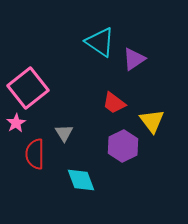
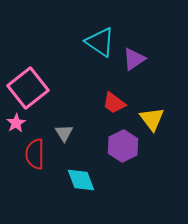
yellow triangle: moved 2 px up
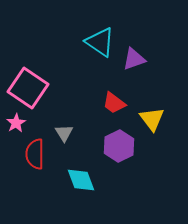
purple triangle: rotated 15 degrees clockwise
pink square: rotated 18 degrees counterclockwise
purple hexagon: moved 4 px left
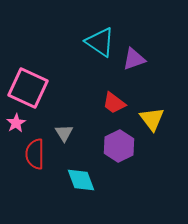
pink square: rotated 9 degrees counterclockwise
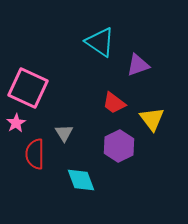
purple triangle: moved 4 px right, 6 px down
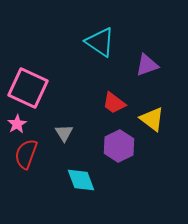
purple triangle: moved 9 px right
yellow triangle: rotated 16 degrees counterclockwise
pink star: moved 1 px right, 1 px down
red semicircle: moved 9 px left; rotated 20 degrees clockwise
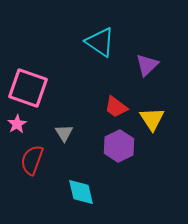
purple triangle: rotated 25 degrees counterclockwise
pink square: rotated 6 degrees counterclockwise
red trapezoid: moved 2 px right, 4 px down
yellow triangle: rotated 20 degrees clockwise
red semicircle: moved 6 px right, 6 px down
cyan diamond: moved 12 px down; rotated 8 degrees clockwise
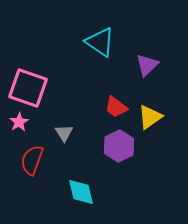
yellow triangle: moved 2 px left, 2 px up; rotated 28 degrees clockwise
pink star: moved 2 px right, 2 px up
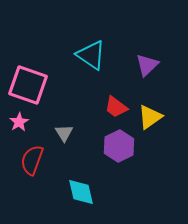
cyan triangle: moved 9 px left, 13 px down
pink square: moved 3 px up
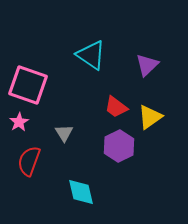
red semicircle: moved 3 px left, 1 px down
